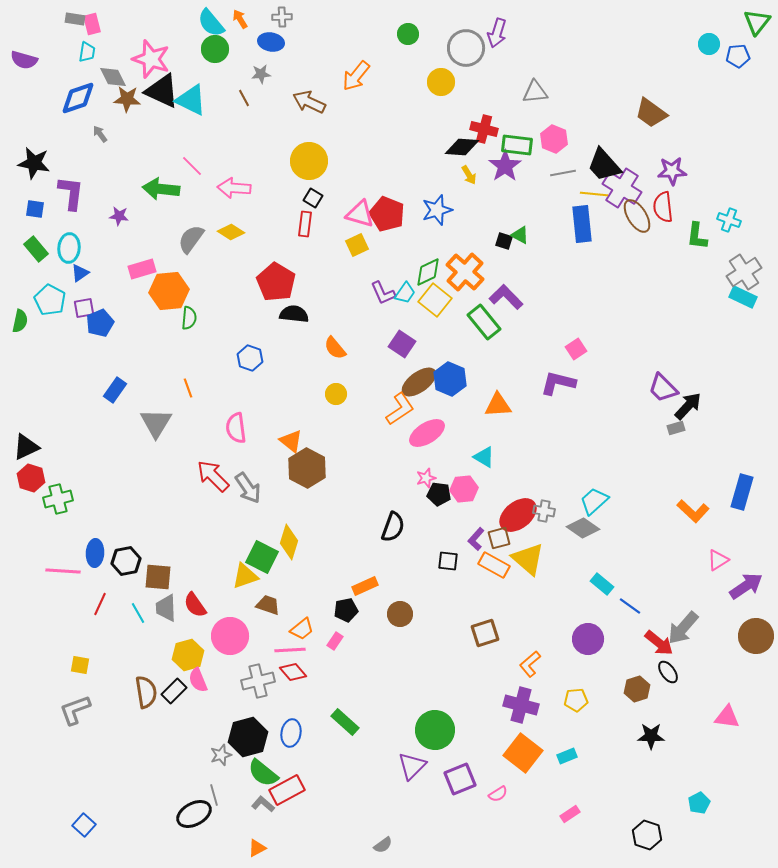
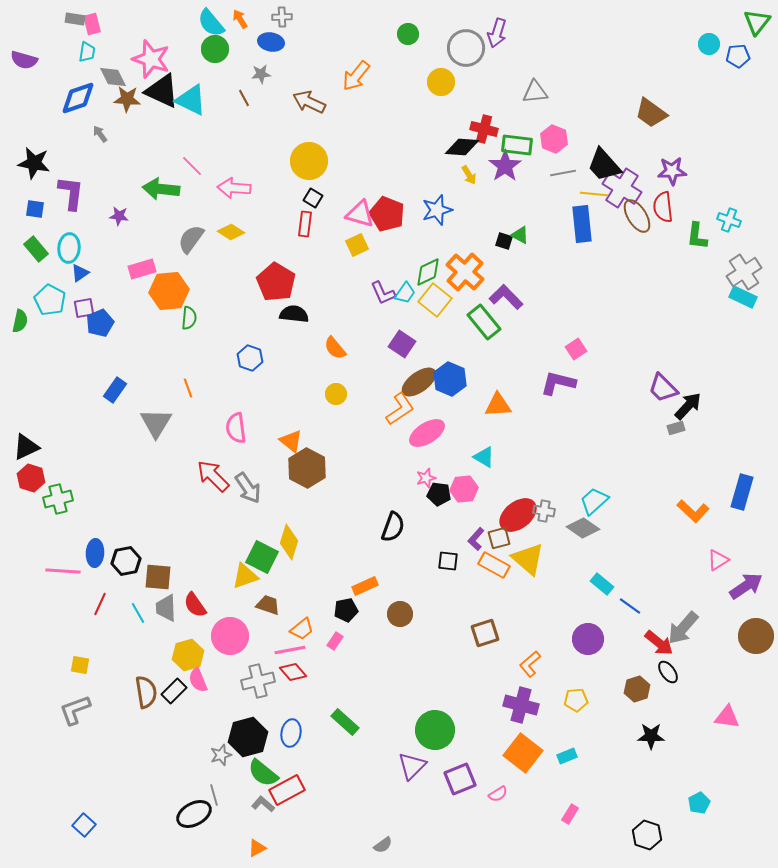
pink line at (290, 650): rotated 8 degrees counterclockwise
pink rectangle at (570, 814): rotated 24 degrees counterclockwise
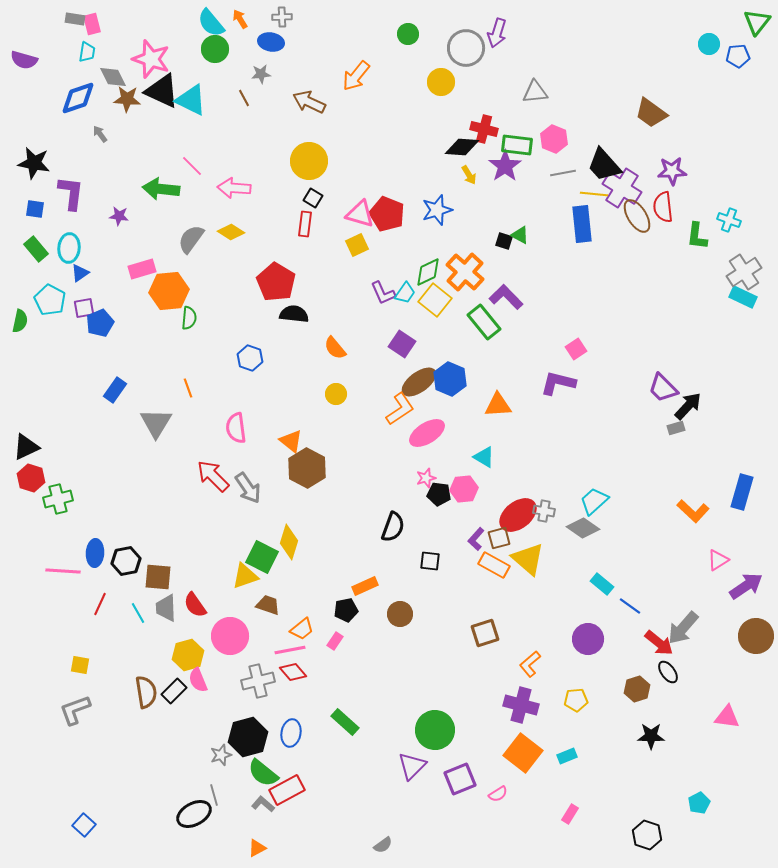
black square at (448, 561): moved 18 px left
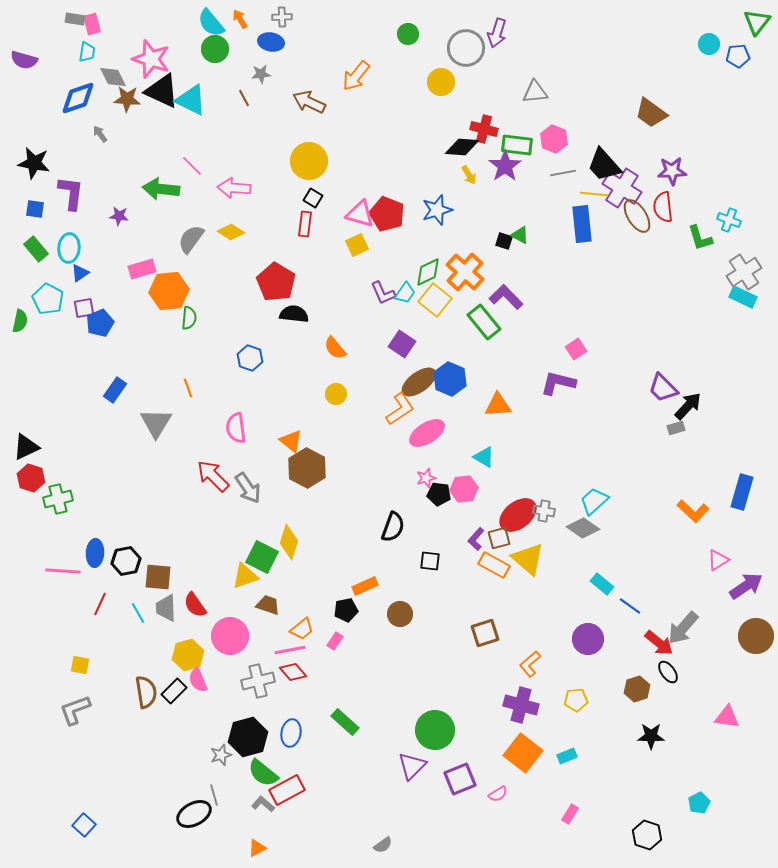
green L-shape at (697, 236): moved 3 px right, 2 px down; rotated 24 degrees counterclockwise
cyan pentagon at (50, 300): moved 2 px left, 1 px up
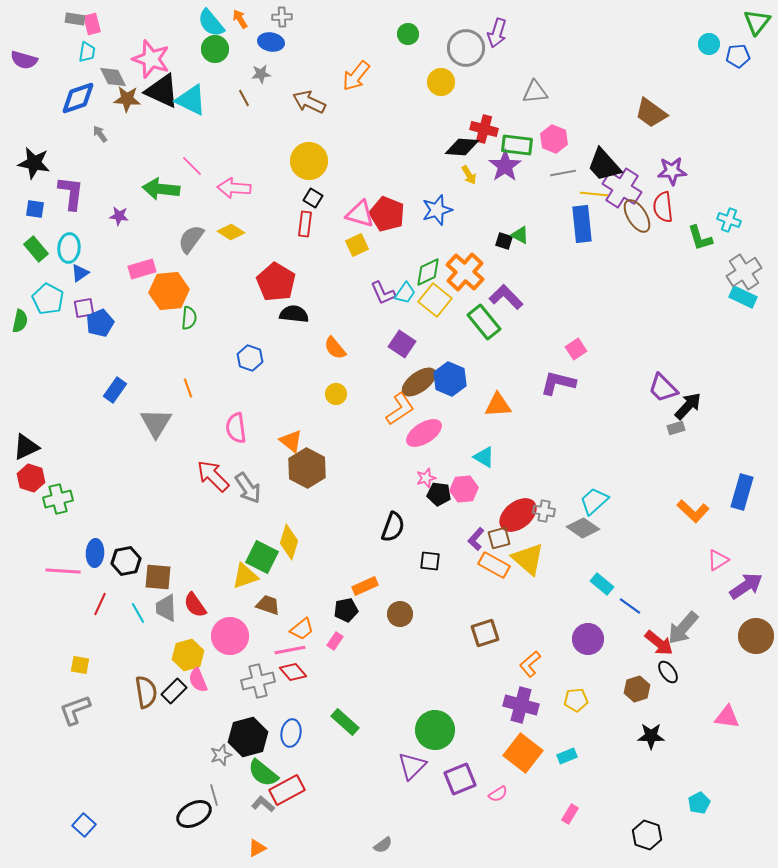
pink ellipse at (427, 433): moved 3 px left
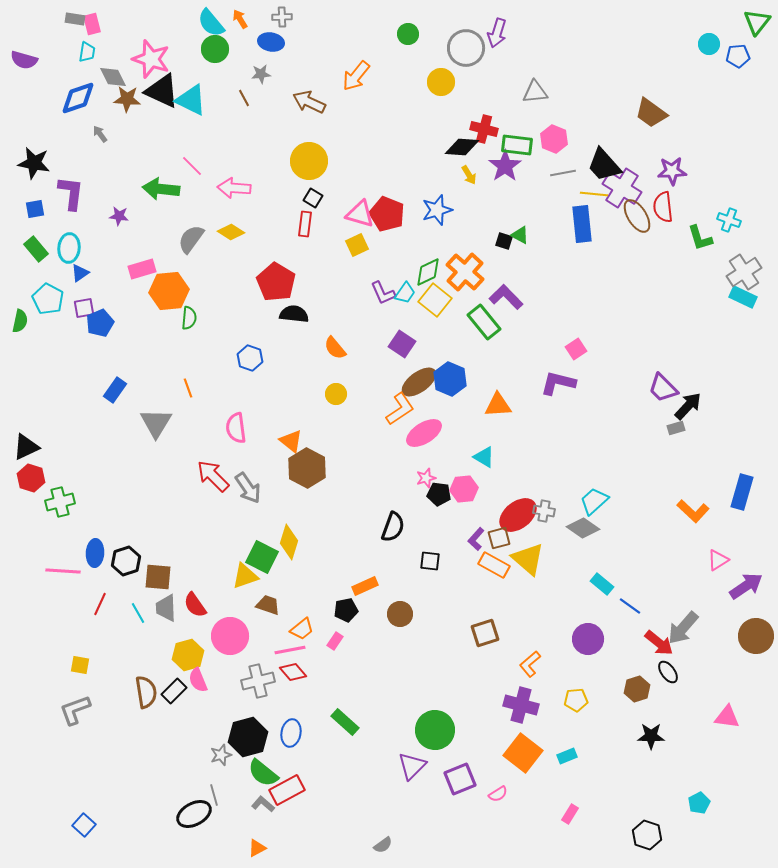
blue square at (35, 209): rotated 18 degrees counterclockwise
green cross at (58, 499): moved 2 px right, 3 px down
black hexagon at (126, 561): rotated 8 degrees counterclockwise
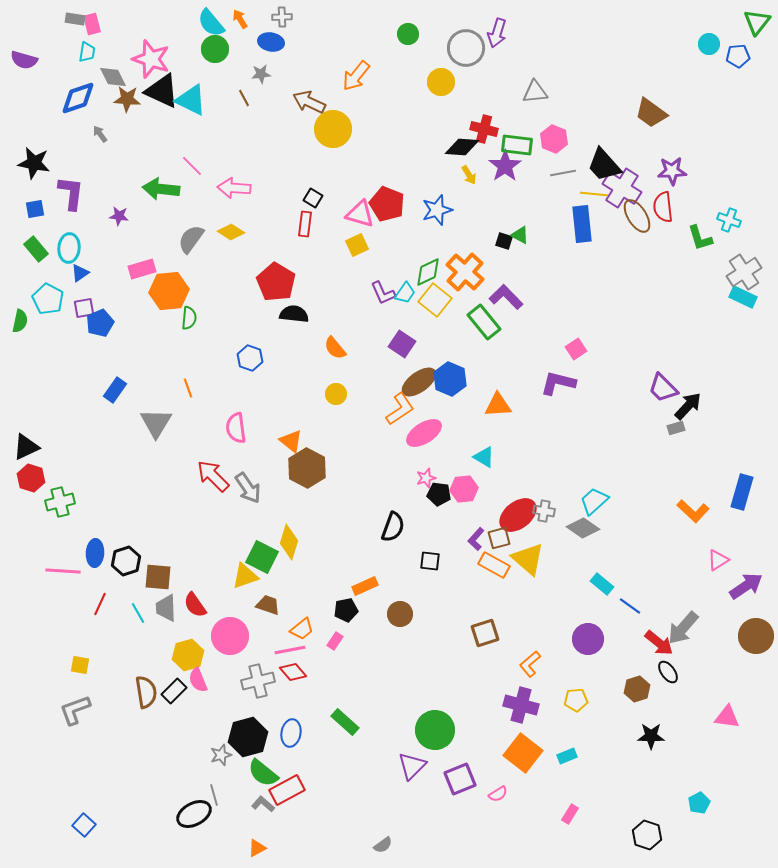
yellow circle at (309, 161): moved 24 px right, 32 px up
red pentagon at (387, 214): moved 10 px up
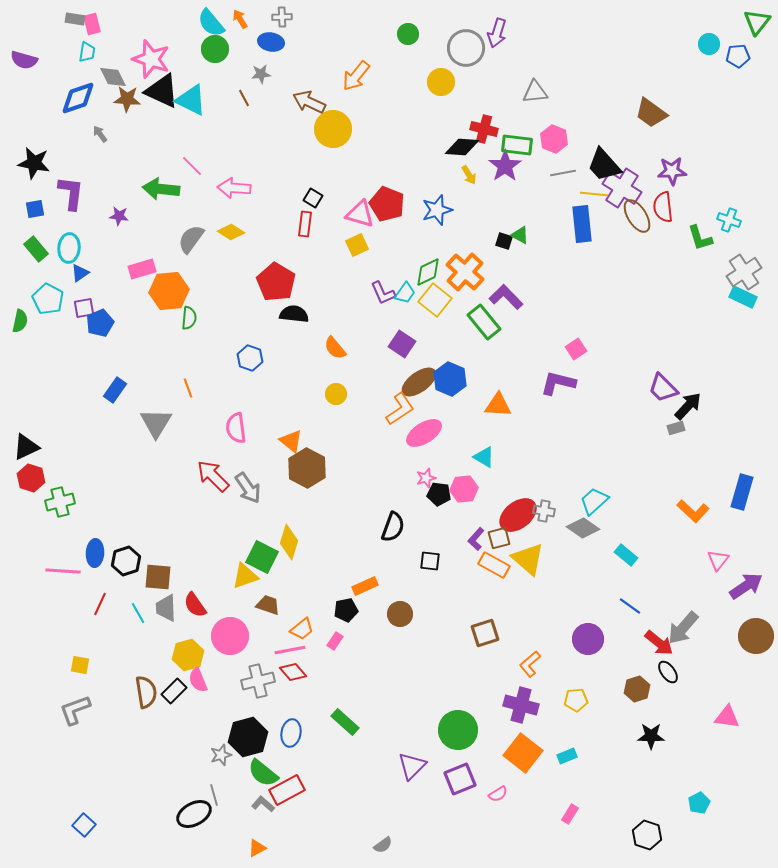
orange triangle at (498, 405): rotated 8 degrees clockwise
pink triangle at (718, 560): rotated 20 degrees counterclockwise
cyan rectangle at (602, 584): moved 24 px right, 29 px up
green circle at (435, 730): moved 23 px right
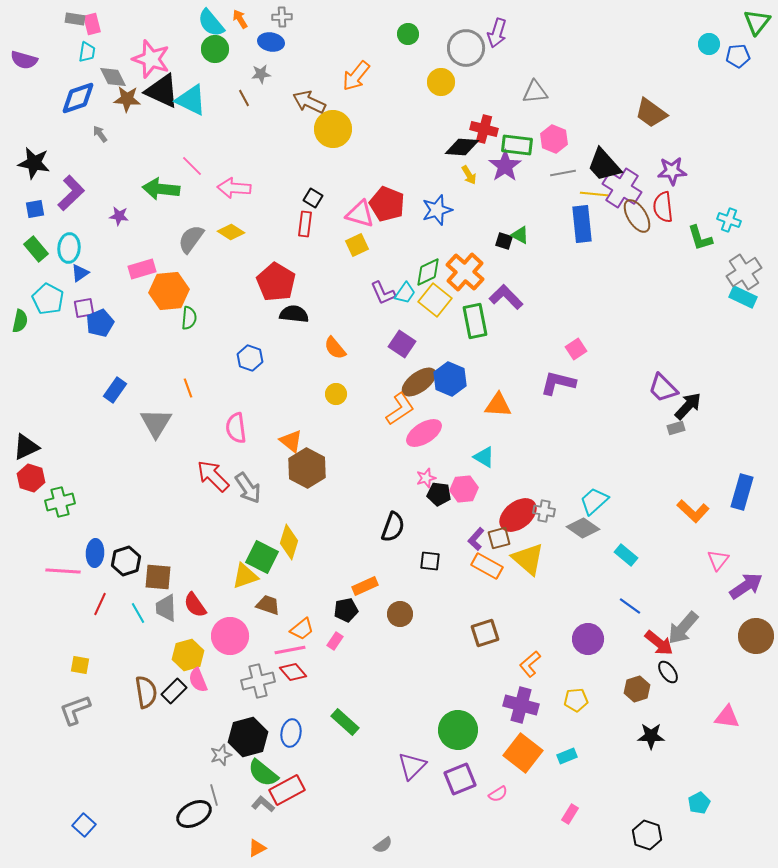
purple L-shape at (71, 193): rotated 39 degrees clockwise
green rectangle at (484, 322): moved 9 px left, 1 px up; rotated 28 degrees clockwise
orange rectangle at (494, 565): moved 7 px left, 1 px down
